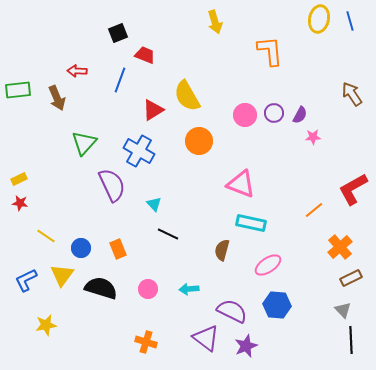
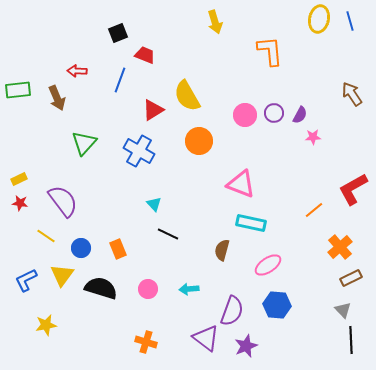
purple semicircle at (112, 185): moved 49 px left, 16 px down; rotated 12 degrees counterclockwise
purple semicircle at (232, 311): rotated 84 degrees clockwise
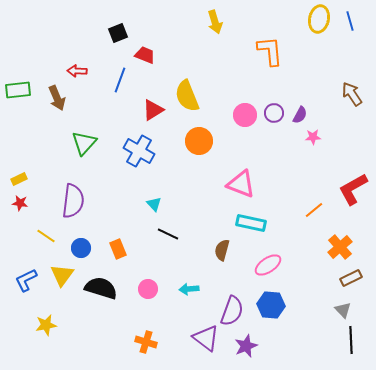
yellow semicircle at (187, 96): rotated 8 degrees clockwise
purple semicircle at (63, 201): moved 10 px right; rotated 44 degrees clockwise
blue hexagon at (277, 305): moved 6 px left
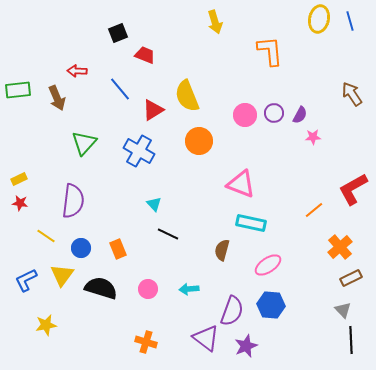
blue line at (120, 80): moved 9 px down; rotated 60 degrees counterclockwise
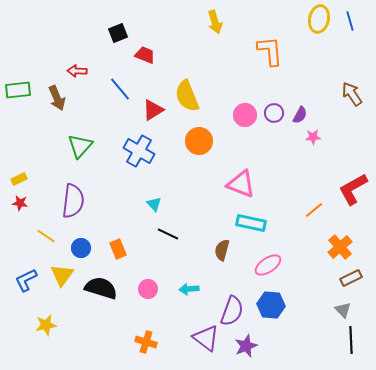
green triangle at (84, 143): moved 4 px left, 3 px down
